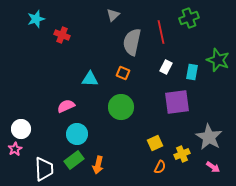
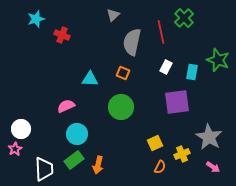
green cross: moved 5 px left; rotated 24 degrees counterclockwise
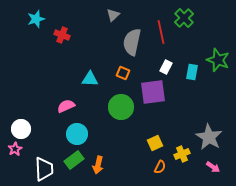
purple square: moved 24 px left, 10 px up
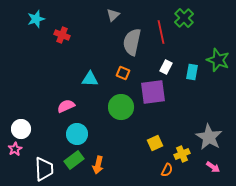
orange semicircle: moved 7 px right, 3 px down
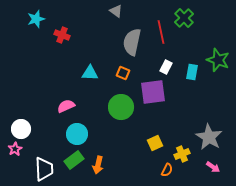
gray triangle: moved 3 px right, 4 px up; rotated 40 degrees counterclockwise
cyan triangle: moved 6 px up
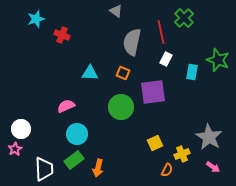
white rectangle: moved 8 px up
orange arrow: moved 3 px down
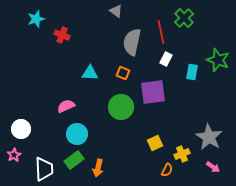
pink star: moved 1 px left, 6 px down
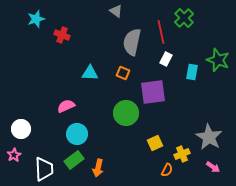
green circle: moved 5 px right, 6 px down
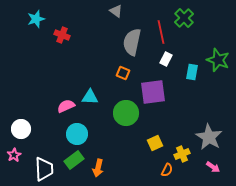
cyan triangle: moved 24 px down
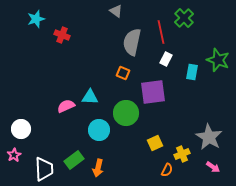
cyan circle: moved 22 px right, 4 px up
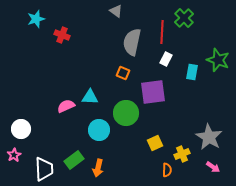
red line: moved 1 px right; rotated 15 degrees clockwise
orange semicircle: rotated 24 degrees counterclockwise
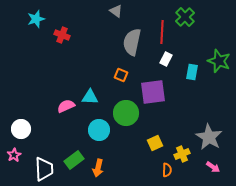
green cross: moved 1 px right, 1 px up
green star: moved 1 px right, 1 px down
orange square: moved 2 px left, 2 px down
